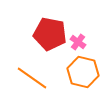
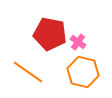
orange line: moved 4 px left, 6 px up
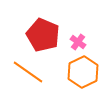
red pentagon: moved 7 px left, 1 px down; rotated 12 degrees clockwise
orange hexagon: rotated 20 degrees clockwise
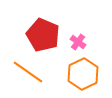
orange hexagon: moved 2 px down
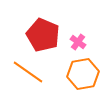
orange hexagon: rotated 16 degrees clockwise
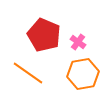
red pentagon: moved 1 px right
orange line: moved 1 px down
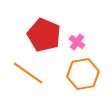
pink cross: moved 1 px left
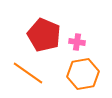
pink cross: rotated 28 degrees counterclockwise
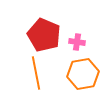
orange line: moved 8 px right; rotated 44 degrees clockwise
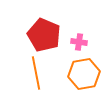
pink cross: moved 2 px right
orange hexagon: moved 1 px right
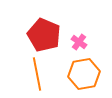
pink cross: rotated 28 degrees clockwise
orange line: moved 1 px right, 1 px down
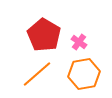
red pentagon: rotated 8 degrees clockwise
orange line: rotated 60 degrees clockwise
